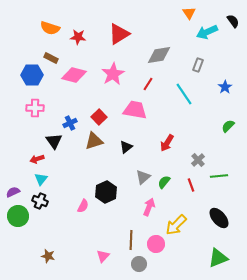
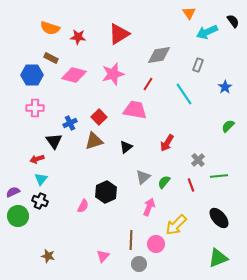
pink star at (113, 74): rotated 15 degrees clockwise
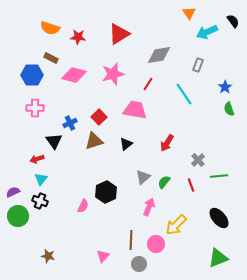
green semicircle at (228, 126): moved 1 px right, 17 px up; rotated 64 degrees counterclockwise
black triangle at (126, 147): moved 3 px up
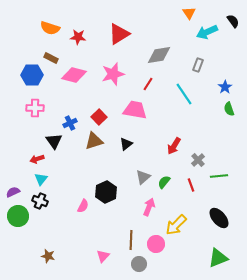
red arrow at (167, 143): moved 7 px right, 3 px down
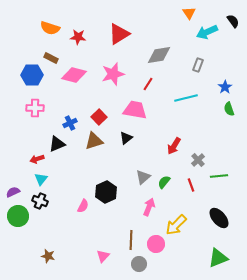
cyan line at (184, 94): moved 2 px right, 4 px down; rotated 70 degrees counterclockwise
black triangle at (54, 141): moved 3 px right, 3 px down; rotated 42 degrees clockwise
black triangle at (126, 144): moved 6 px up
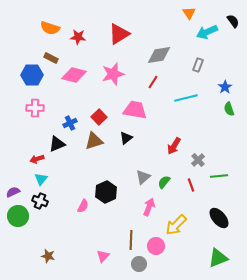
red line at (148, 84): moved 5 px right, 2 px up
pink circle at (156, 244): moved 2 px down
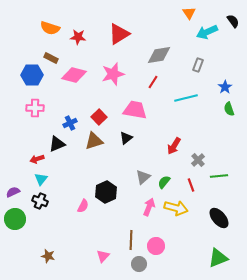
green circle at (18, 216): moved 3 px left, 3 px down
yellow arrow at (176, 225): moved 17 px up; rotated 120 degrees counterclockwise
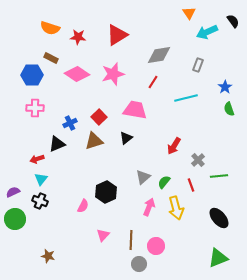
red triangle at (119, 34): moved 2 px left, 1 px down
pink diamond at (74, 75): moved 3 px right, 1 px up; rotated 20 degrees clockwise
yellow arrow at (176, 208): rotated 60 degrees clockwise
pink triangle at (103, 256): moved 21 px up
